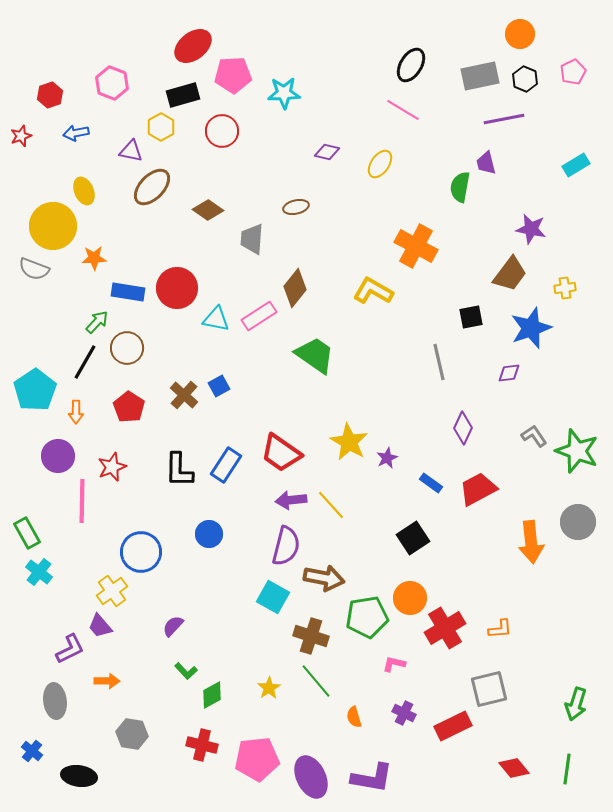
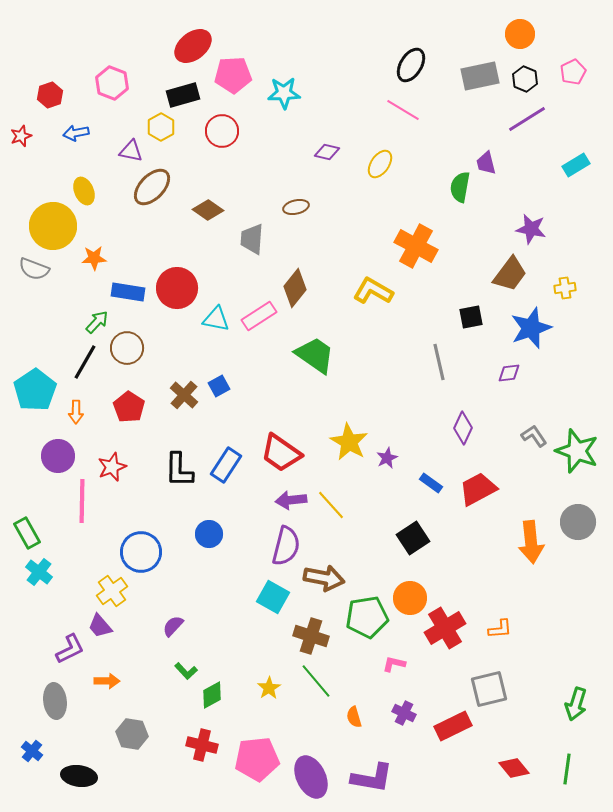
purple line at (504, 119): moved 23 px right; rotated 21 degrees counterclockwise
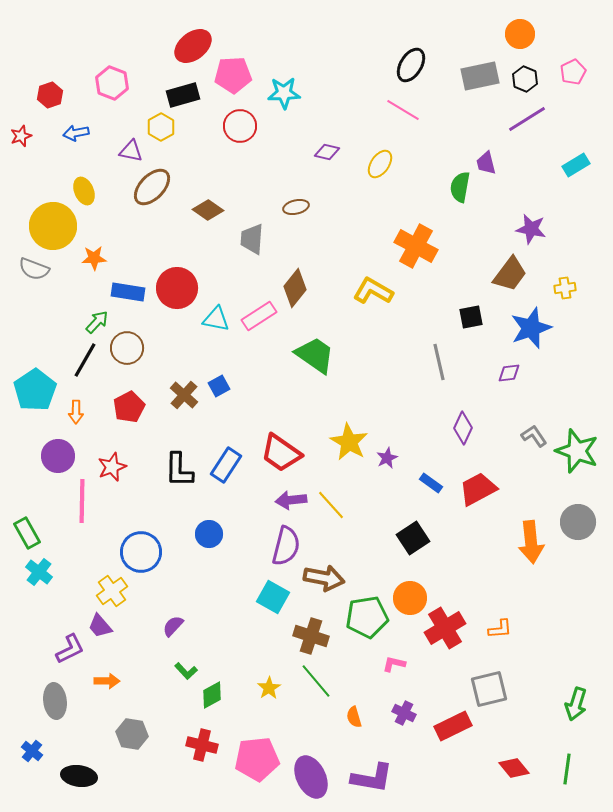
red circle at (222, 131): moved 18 px right, 5 px up
black line at (85, 362): moved 2 px up
red pentagon at (129, 407): rotated 12 degrees clockwise
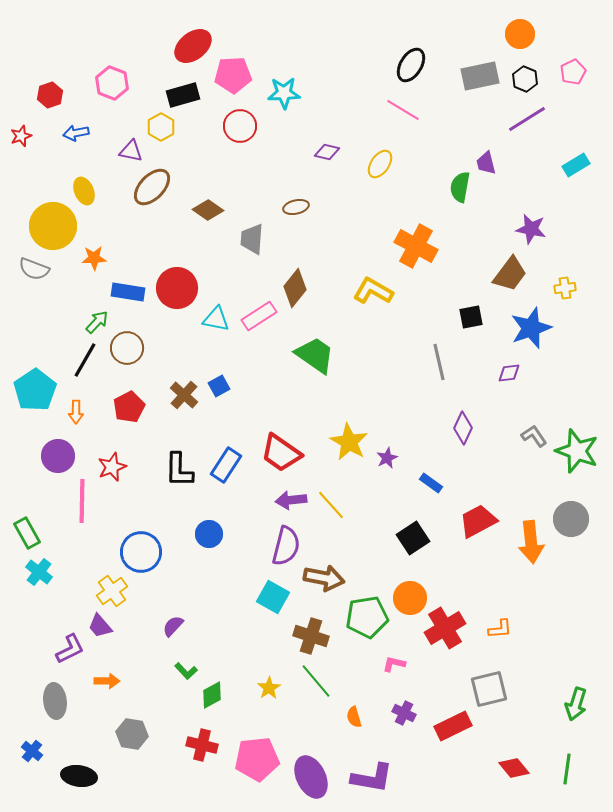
red trapezoid at (478, 489): moved 32 px down
gray circle at (578, 522): moved 7 px left, 3 px up
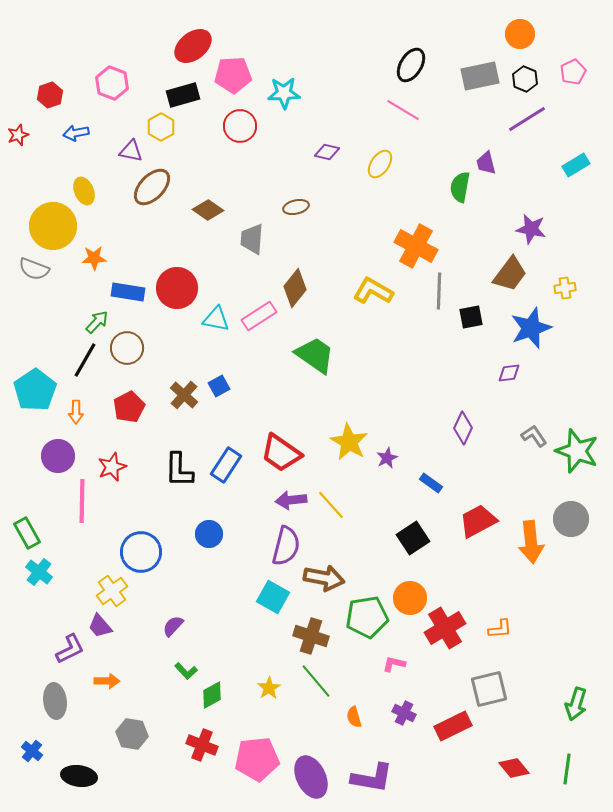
red star at (21, 136): moved 3 px left, 1 px up
gray line at (439, 362): moved 71 px up; rotated 15 degrees clockwise
red cross at (202, 745): rotated 8 degrees clockwise
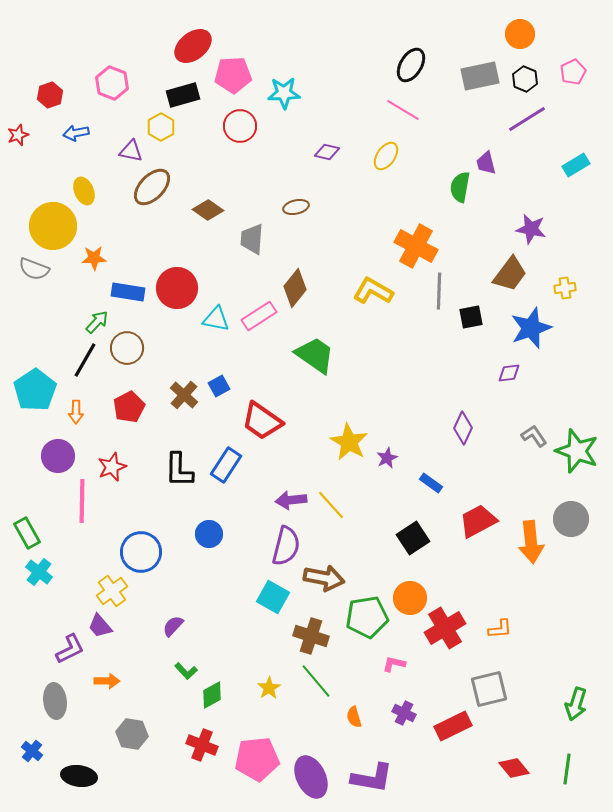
yellow ellipse at (380, 164): moved 6 px right, 8 px up
red trapezoid at (281, 453): moved 19 px left, 32 px up
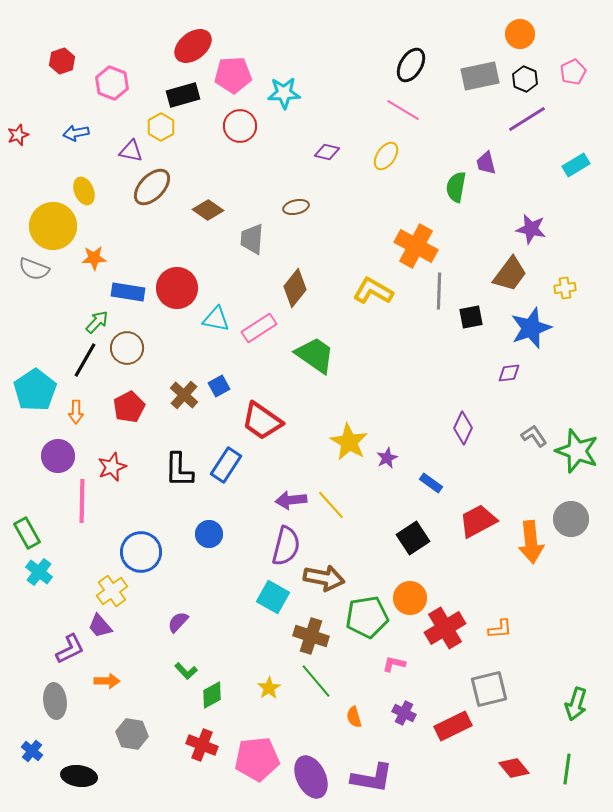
red hexagon at (50, 95): moved 12 px right, 34 px up
green semicircle at (460, 187): moved 4 px left
pink rectangle at (259, 316): moved 12 px down
purple semicircle at (173, 626): moved 5 px right, 4 px up
